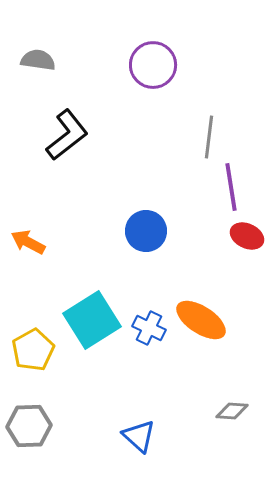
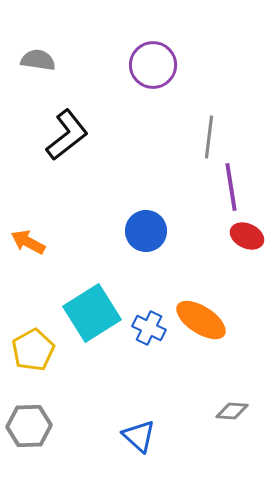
cyan square: moved 7 px up
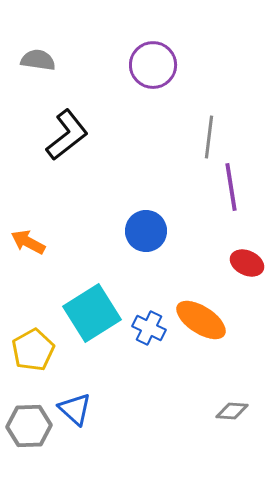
red ellipse: moved 27 px down
blue triangle: moved 64 px left, 27 px up
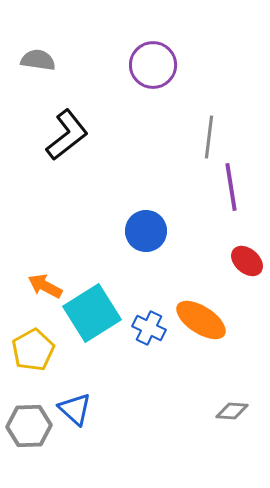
orange arrow: moved 17 px right, 44 px down
red ellipse: moved 2 px up; rotated 16 degrees clockwise
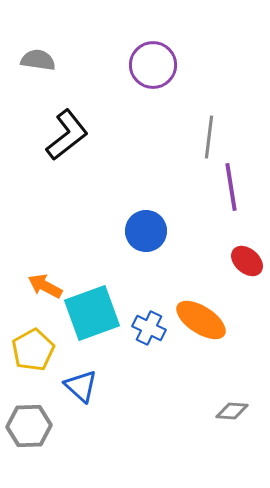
cyan square: rotated 12 degrees clockwise
blue triangle: moved 6 px right, 23 px up
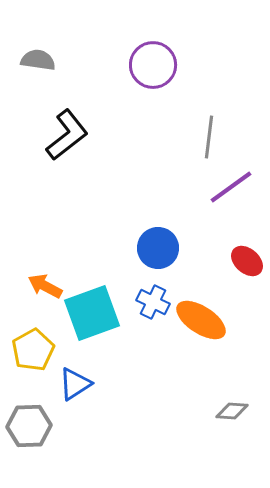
purple line: rotated 63 degrees clockwise
blue circle: moved 12 px right, 17 px down
blue cross: moved 4 px right, 26 px up
blue triangle: moved 6 px left, 2 px up; rotated 45 degrees clockwise
